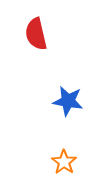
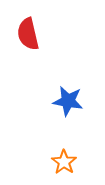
red semicircle: moved 8 px left
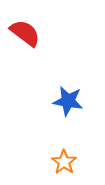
red semicircle: moved 3 px left, 1 px up; rotated 140 degrees clockwise
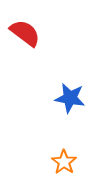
blue star: moved 2 px right, 3 px up
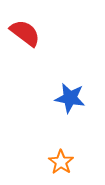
orange star: moved 3 px left
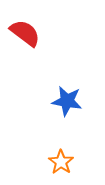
blue star: moved 3 px left, 3 px down
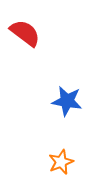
orange star: rotated 15 degrees clockwise
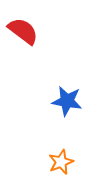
red semicircle: moved 2 px left, 2 px up
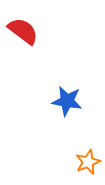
orange star: moved 27 px right
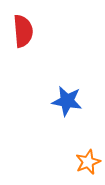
red semicircle: rotated 48 degrees clockwise
